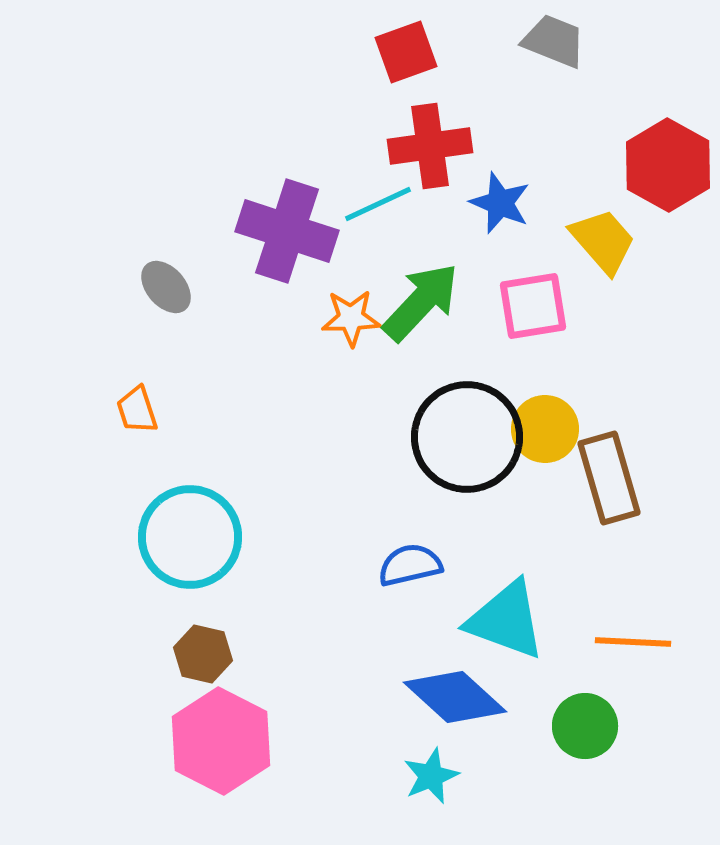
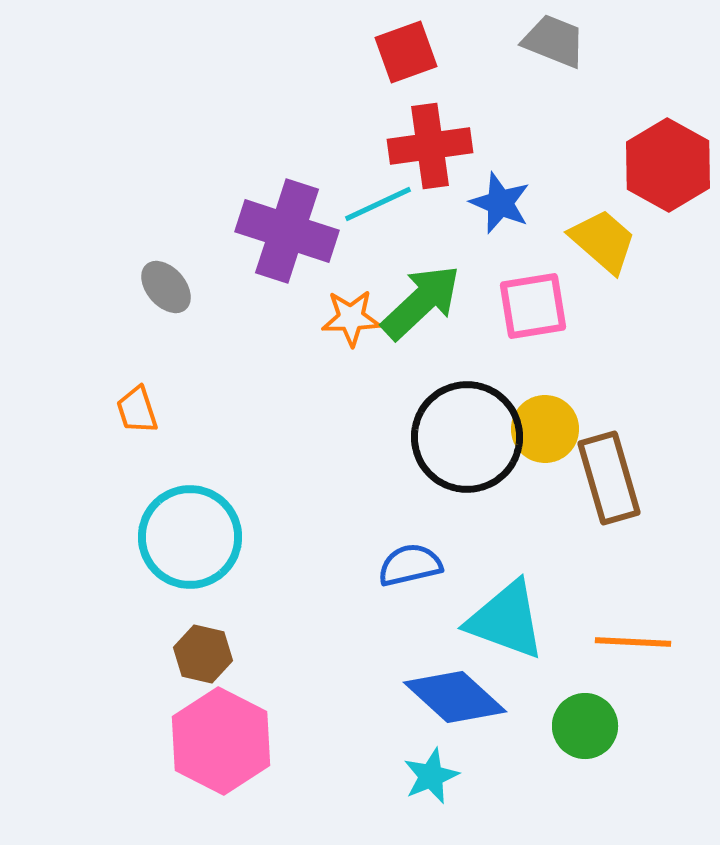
yellow trapezoid: rotated 8 degrees counterclockwise
green arrow: rotated 4 degrees clockwise
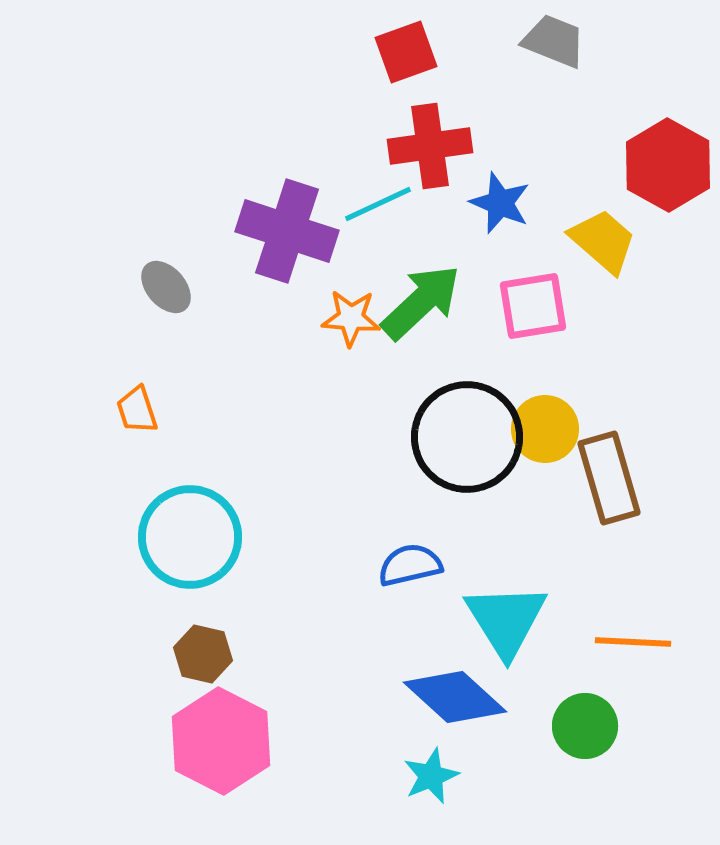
orange star: rotated 6 degrees clockwise
cyan triangle: rotated 38 degrees clockwise
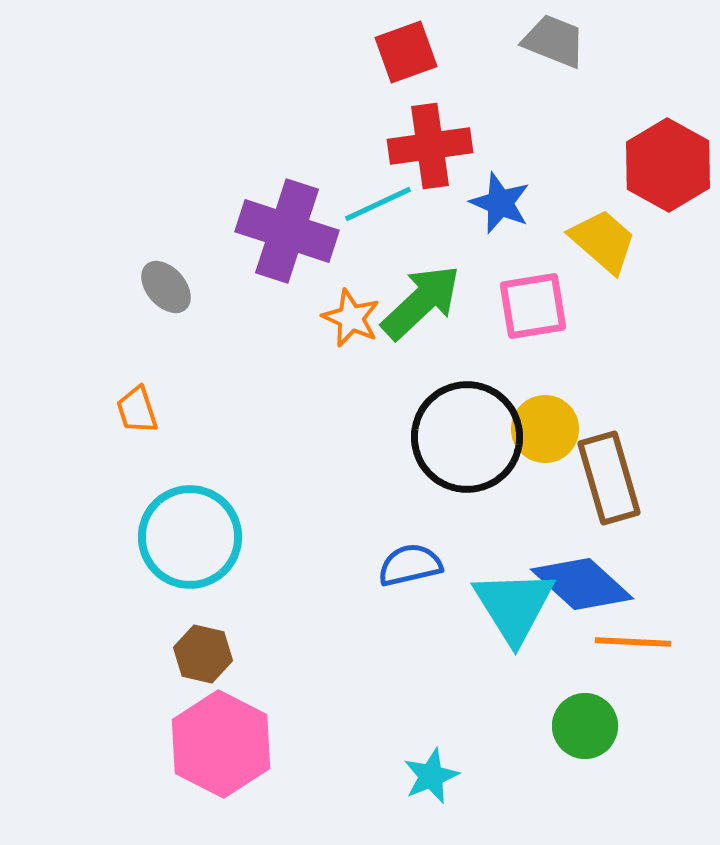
orange star: rotated 20 degrees clockwise
cyan triangle: moved 8 px right, 14 px up
blue diamond: moved 127 px right, 113 px up
pink hexagon: moved 3 px down
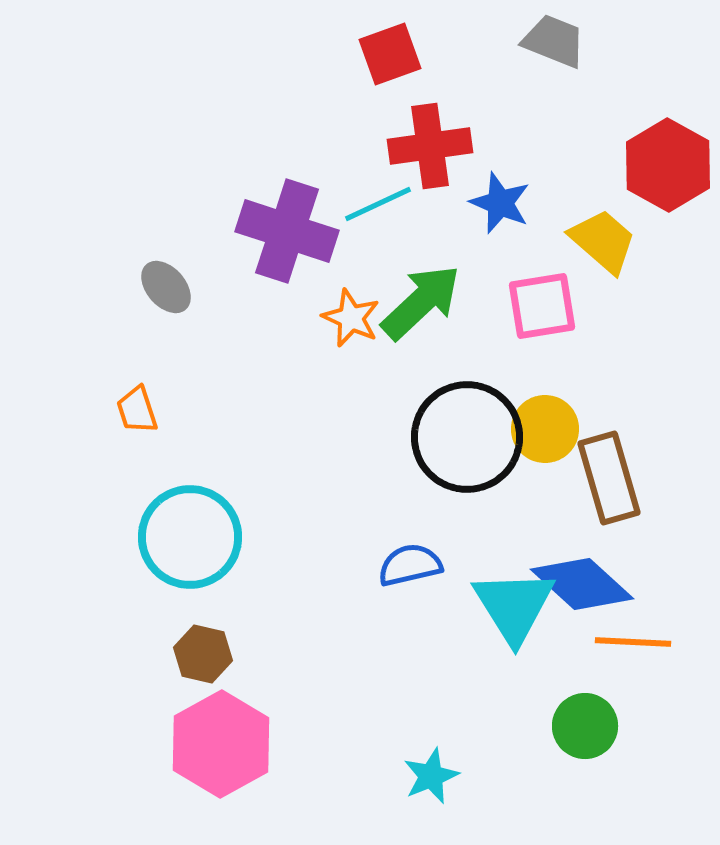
red square: moved 16 px left, 2 px down
pink square: moved 9 px right
pink hexagon: rotated 4 degrees clockwise
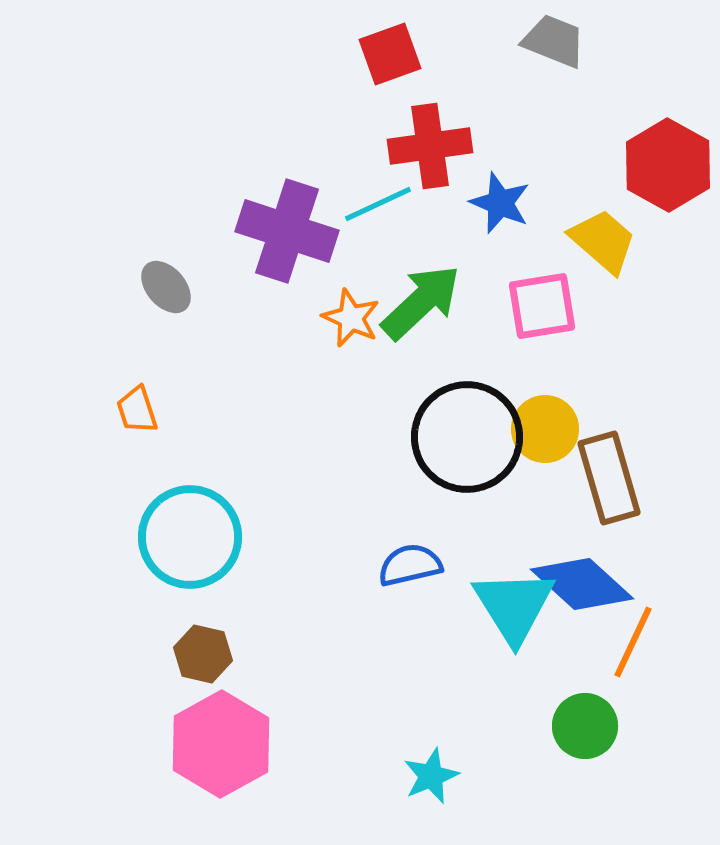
orange line: rotated 68 degrees counterclockwise
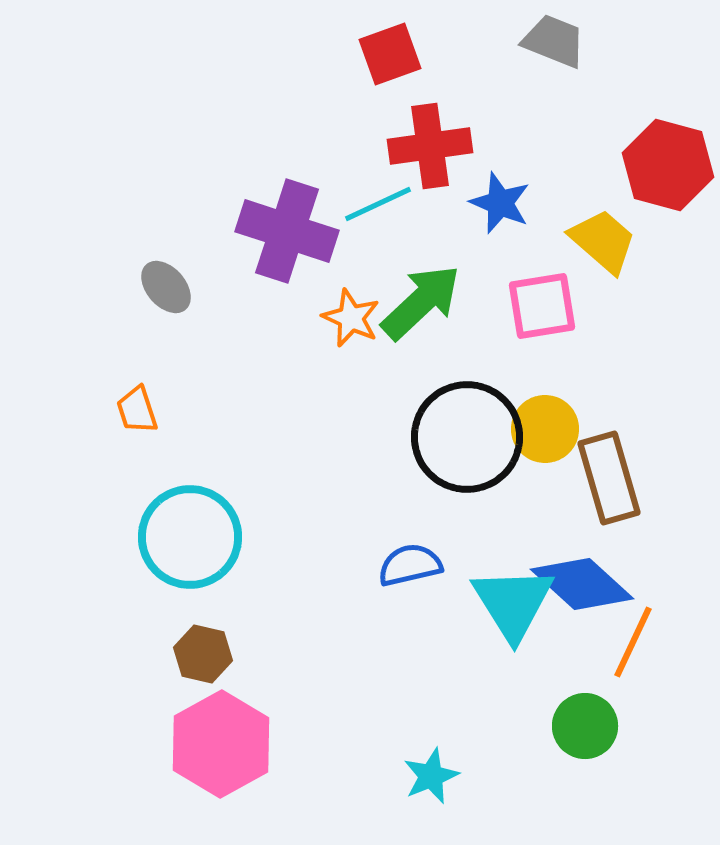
red hexagon: rotated 14 degrees counterclockwise
cyan triangle: moved 1 px left, 3 px up
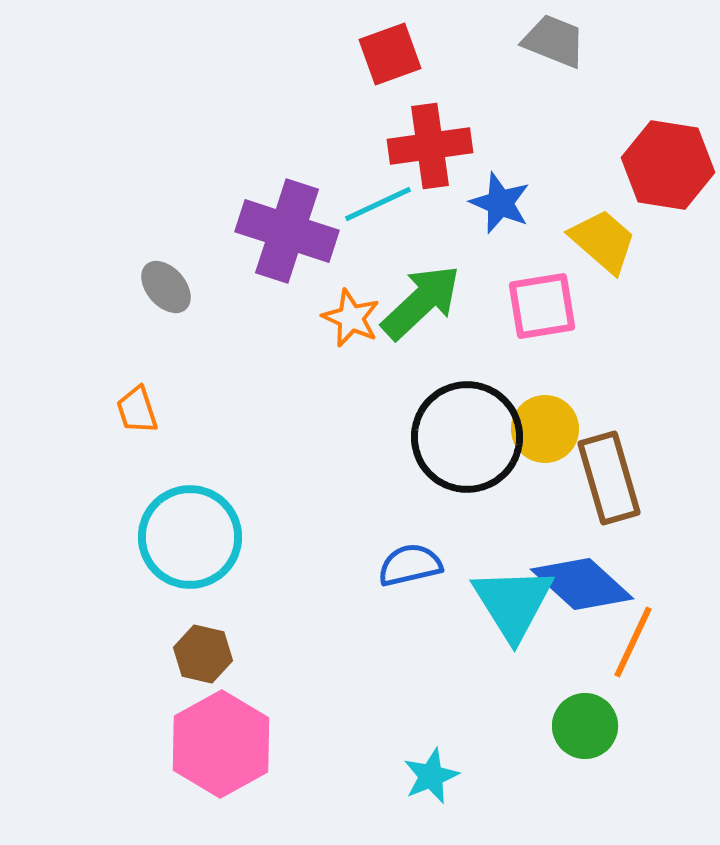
red hexagon: rotated 6 degrees counterclockwise
